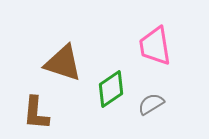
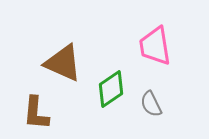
brown triangle: rotated 6 degrees clockwise
gray semicircle: rotated 84 degrees counterclockwise
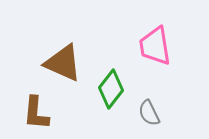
green diamond: rotated 18 degrees counterclockwise
gray semicircle: moved 2 px left, 9 px down
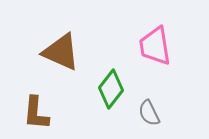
brown triangle: moved 2 px left, 11 px up
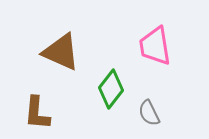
brown L-shape: moved 1 px right
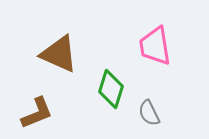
brown triangle: moved 2 px left, 2 px down
green diamond: rotated 21 degrees counterclockwise
brown L-shape: rotated 117 degrees counterclockwise
